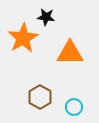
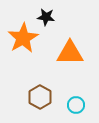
cyan circle: moved 2 px right, 2 px up
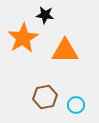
black star: moved 1 px left, 2 px up
orange triangle: moved 5 px left, 2 px up
brown hexagon: moved 5 px right; rotated 20 degrees clockwise
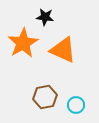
black star: moved 2 px down
orange star: moved 5 px down
orange triangle: moved 2 px left, 1 px up; rotated 24 degrees clockwise
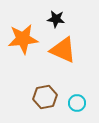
black star: moved 11 px right, 2 px down
orange star: moved 4 px up; rotated 24 degrees clockwise
cyan circle: moved 1 px right, 2 px up
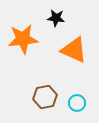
black star: moved 1 px up
orange triangle: moved 11 px right
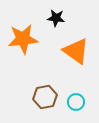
orange triangle: moved 2 px right, 1 px down; rotated 12 degrees clockwise
cyan circle: moved 1 px left, 1 px up
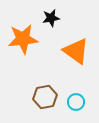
black star: moved 5 px left; rotated 18 degrees counterclockwise
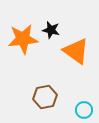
black star: moved 12 px down; rotated 24 degrees clockwise
cyan circle: moved 8 px right, 8 px down
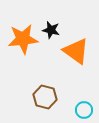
brown hexagon: rotated 25 degrees clockwise
